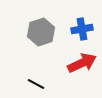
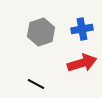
red arrow: rotated 8 degrees clockwise
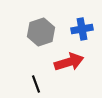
red arrow: moved 13 px left, 1 px up
black line: rotated 42 degrees clockwise
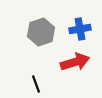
blue cross: moved 2 px left
red arrow: moved 6 px right
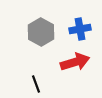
gray hexagon: rotated 12 degrees counterclockwise
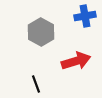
blue cross: moved 5 px right, 13 px up
red arrow: moved 1 px right, 1 px up
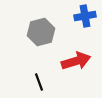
gray hexagon: rotated 16 degrees clockwise
black line: moved 3 px right, 2 px up
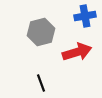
red arrow: moved 1 px right, 9 px up
black line: moved 2 px right, 1 px down
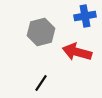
red arrow: rotated 148 degrees counterclockwise
black line: rotated 54 degrees clockwise
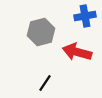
black line: moved 4 px right
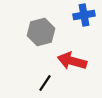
blue cross: moved 1 px left, 1 px up
red arrow: moved 5 px left, 9 px down
